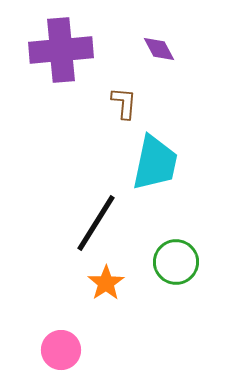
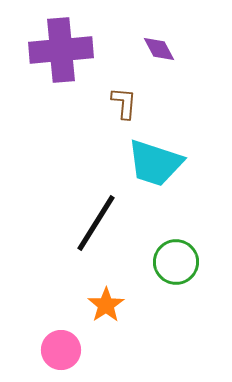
cyan trapezoid: rotated 96 degrees clockwise
orange star: moved 22 px down
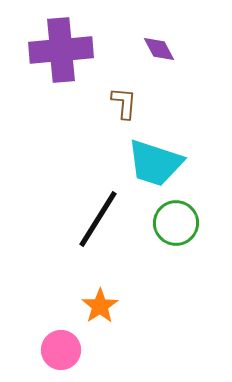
black line: moved 2 px right, 4 px up
green circle: moved 39 px up
orange star: moved 6 px left, 1 px down
